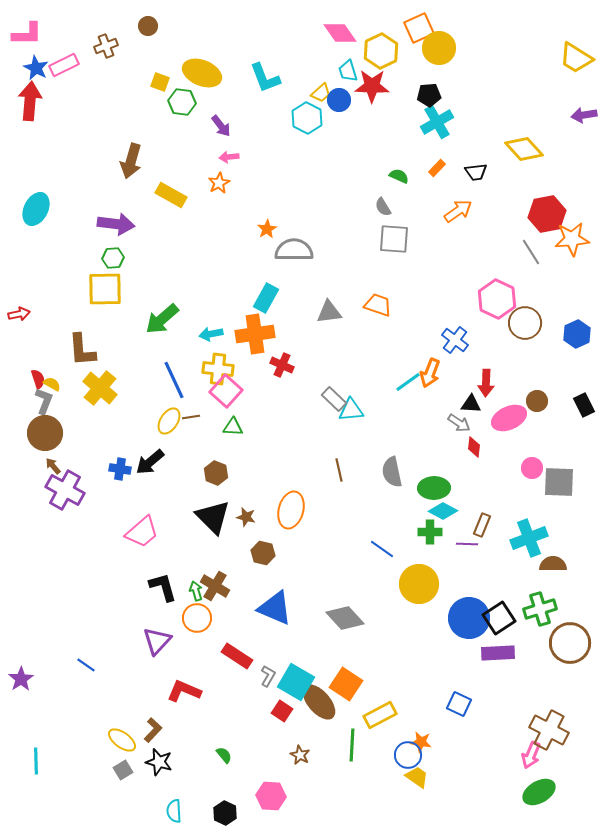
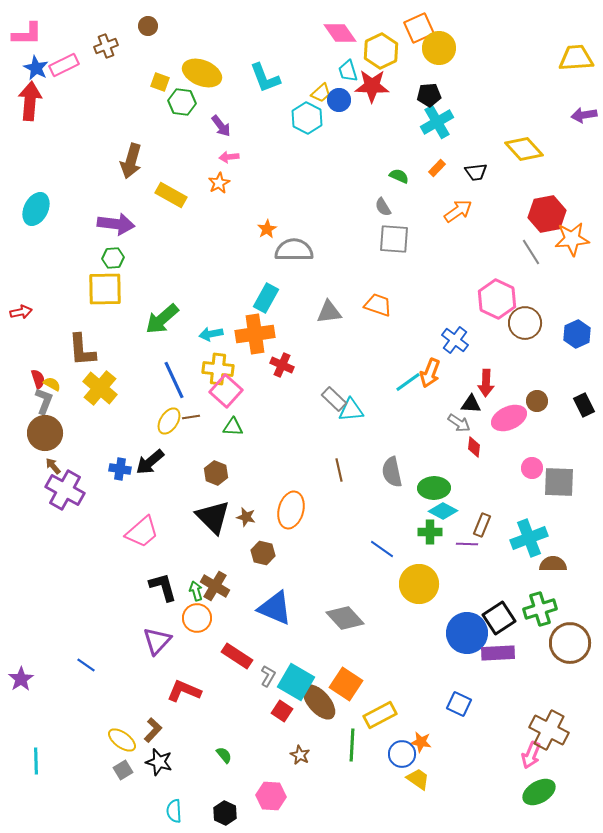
yellow trapezoid at (576, 58): rotated 144 degrees clockwise
red arrow at (19, 314): moved 2 px right, 2 px up
blue circle at (469, 618): moved 2 px left, 15 px down
blue circle at (408, 755): moved 6 px left, 1 px up
yellow trapezoid at (417, 777): moved 1 px right, 2 px down
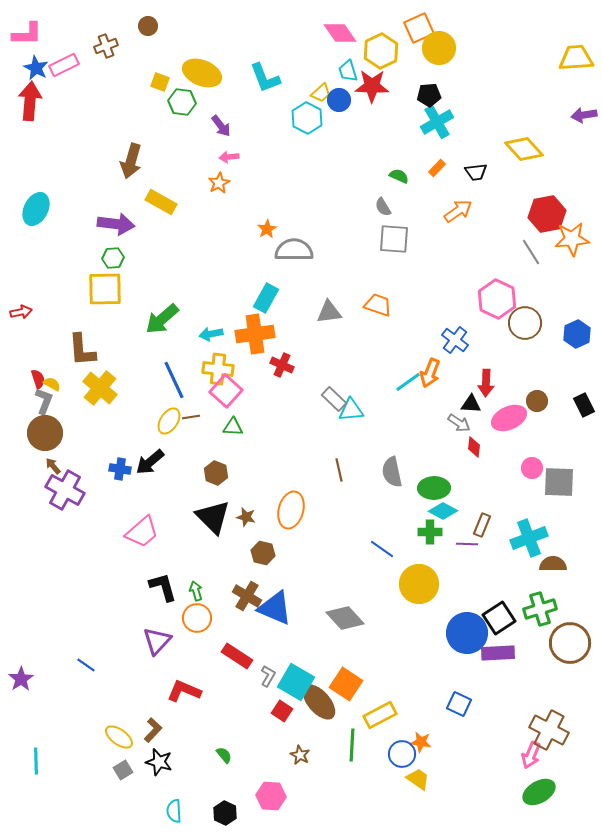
yellow rectangle at (171, 195): moved 10 px left, 7 px down
brown cross at (215, 586): moved 32 px right, 10 px down
yellow ellipse at (122, 740): moved 3 px left, 3 px up
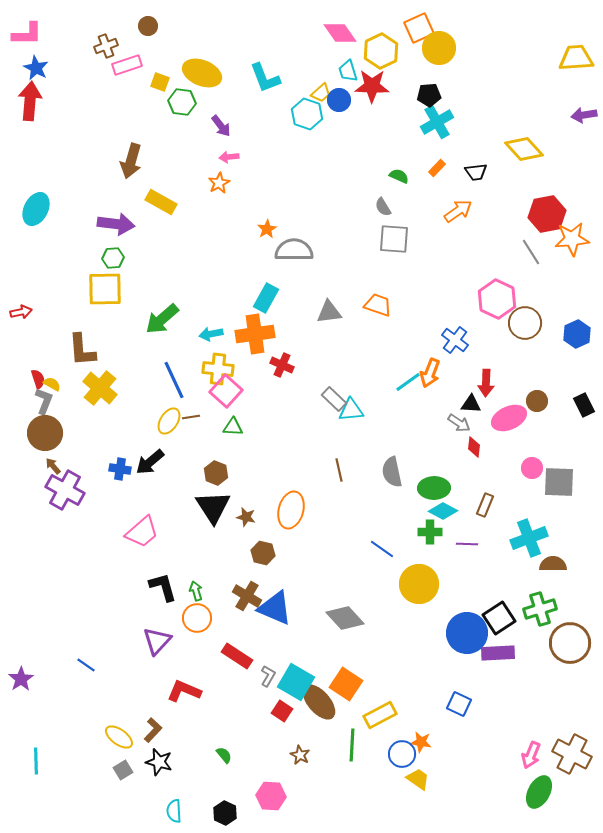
pink rectangle at (64, 65): moved 63 px right; rotated 8 degrees clockwise
cyan hexagon at (307, 118): moved 4 px up; rotated 8 degrees counterclockwise
black triangle at (213, 517): moved 10 px up; rotated 12 degrees clockwise
brown rectangle at (482, 525): moved 3 px right, 20 px up
brown cross at (549, 730): moved 23 px right, 24 px down
green ellipse at (539, 792): rotated 32 degrees counterclockwise
